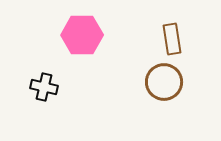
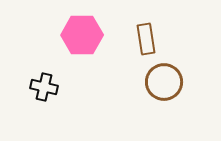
brown rectangle: moved 26 px left
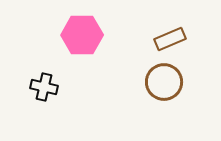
brown rectangle: moved 24 px right; rotated 76 degrees clockwise
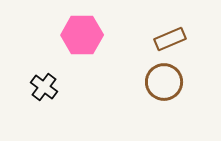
black cross: rotated 24 degrees clockwise
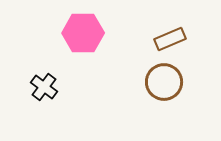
pink hexagon: moved 1 px right, 2 px up
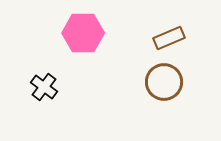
brown rectangle: moved 1 px left, 1 px up
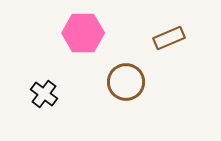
brown circle: moved 38 px left
black cross: moved 7 px down
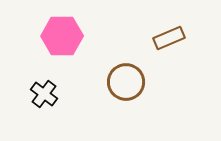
pink hexagon: moved 21 px left, 3 px down
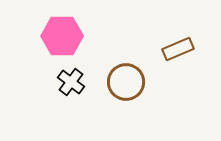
brown rectangle: moved 9 px right, 11 px down
black cross: moved 27 px right, 12 px up
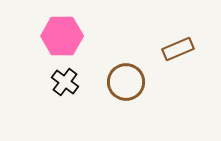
black cross: moved 6 px left
